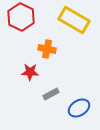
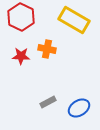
red star: moved 9 px left, 16 px up
gray rectangle: moved 3 px left, 8 px down
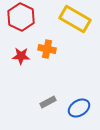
yellow rectangle: moved 1 px right, 1 px up
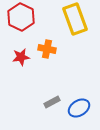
yellow rectangle: rotated 40 degrees clockwise
red star: moved 1 px down; rotated 12 degrees counterclockwise
gray rectangle: moved 4 px right
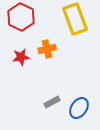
orange cross: rotated 24 degrees counterclockwise
blue ellipse: rotated 25 degrees counterclockwise
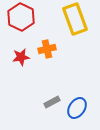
blue ellipse: moved 2 px left
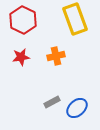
red hexagon: moved 2 px right, 3 px down
orange cross: moved 9 px right, 7 px down
blue ellipse: rotated 15 degrees clockwise
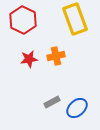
red star: moved 8 px right, 2 px down
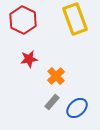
orange cross: moved 20 px down; rotated 30 degrees counterclockwise
gray rectangle: rotated 21 degrees counterclockwise
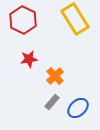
yellow rectangle: rotated 12 degrees counterclockwise
orange cross: moved 1 px left
blue ellipse: moved 1 px right
